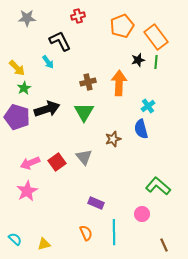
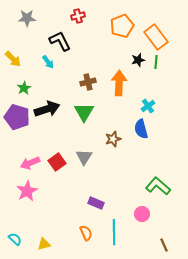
yellow arrow: moved 4 px left, 9 px up
gray triangle: rotated 12 degrees clockwise
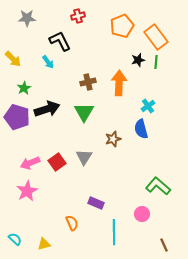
orange semicircle: moved 14 px left, 10 px up
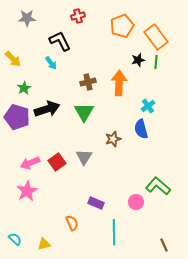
cyan arrow: moved 3 px right, 1 px down
pink circle: moved 6 px left, 12 px up
